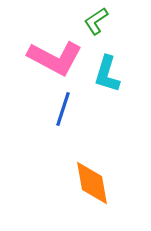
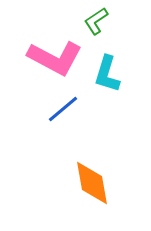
blue line: rotated 32 degrees clockwise
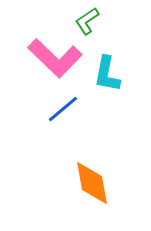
green L-shape: moved 9 px left
pink L-shape: rotated 16 degrees clockwise
cyan L-shape: rotated 6 degrees counterclockwise
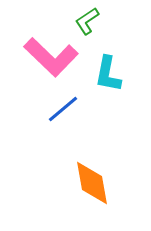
pink L-shape: moved 4 px left, 1 px up
cyan L-shape: moved 1 px right
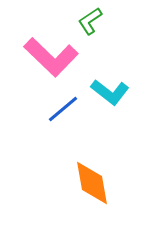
green L-shape: moved 3 px right
cyan L-shape: moved 2 px right, 18 px down; rotated 63 degrees counterclockwise
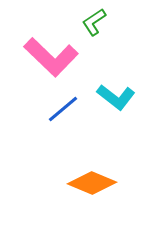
green L-shape: moved 4 px right, 1 px down
cyan L-shape: moved 6 px right, 5 px down
orange diamond: rotated 57 degrees counterclockwise
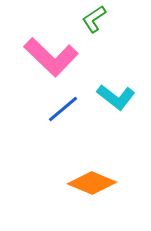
green L-shape: moved 3 px up
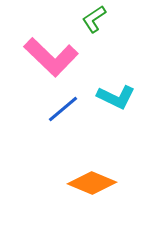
cyan L-shape: rotated 12 degrees counterclockwise
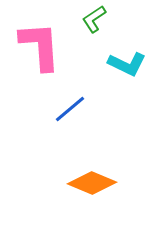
pink L-shape: moved 11 px left, 11 px up; rotated 138 degrees counterclockwise
cyan L-shape: moved 11 px right, 33 px up
blue line: moved 7 px right
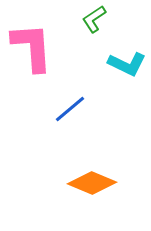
pink L-shape: moved 8 px left, 1 px down
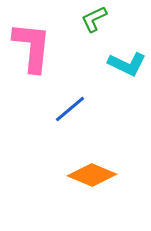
green L-shape: rotated 8 degrees clockwise
pink L-shape: rotated 10 degrees clockwise
orange diamond: moved 8 px up
